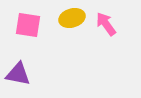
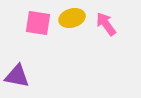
pink square: moved 10 px right, 2 px up
purple triangle: moved 1 px left, 2 px down
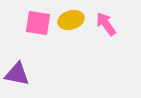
yellow ellipse: moved 1 px left, 2 px down
purple triangle: moved 2 px up
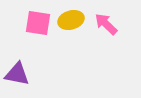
pink arrow: rotated 10 degrees counterclockwise
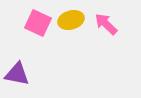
pink square: rotated 16 degrees clockwise
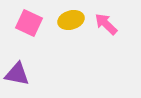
pink square: moved 9 px left
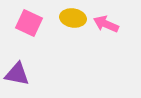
yellow ellipse: moved 2 px right, 2 px up; rotated 25 degrees clockwise
pink arrow: rotated 20 degrees counterclockwise
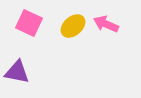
yellow ellipse: moved 8 px down; rotated 50 degrees counterclockwise
purple triangle: moved 2 px up
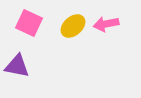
pink arrow: rotated 35 degrees counterclockwise
purple triangle: moved 6 px up
